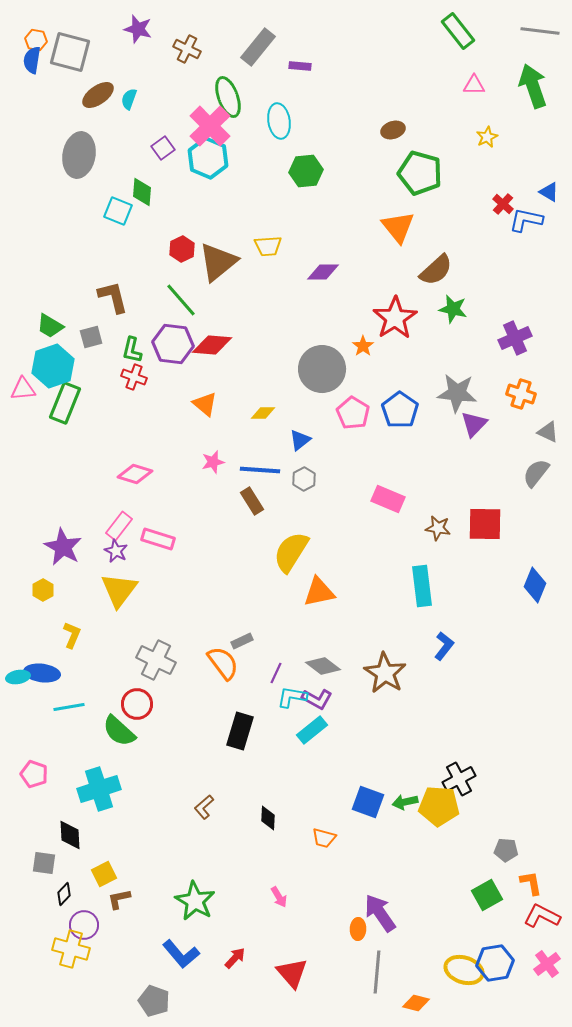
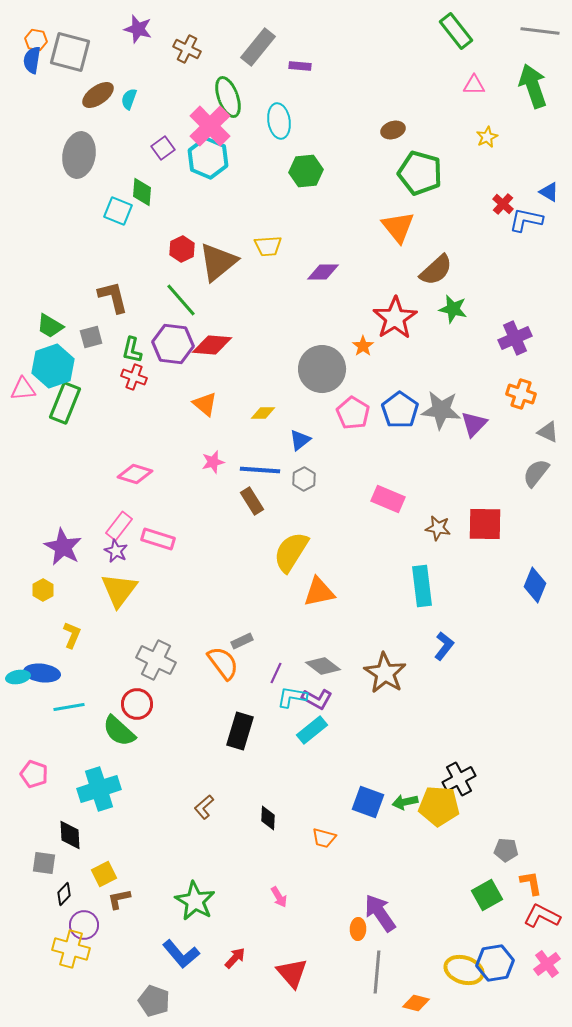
green rectangle at (458, 31): moved 2 px left
gray star at (457, 393): moved 16 px left, 17 px down
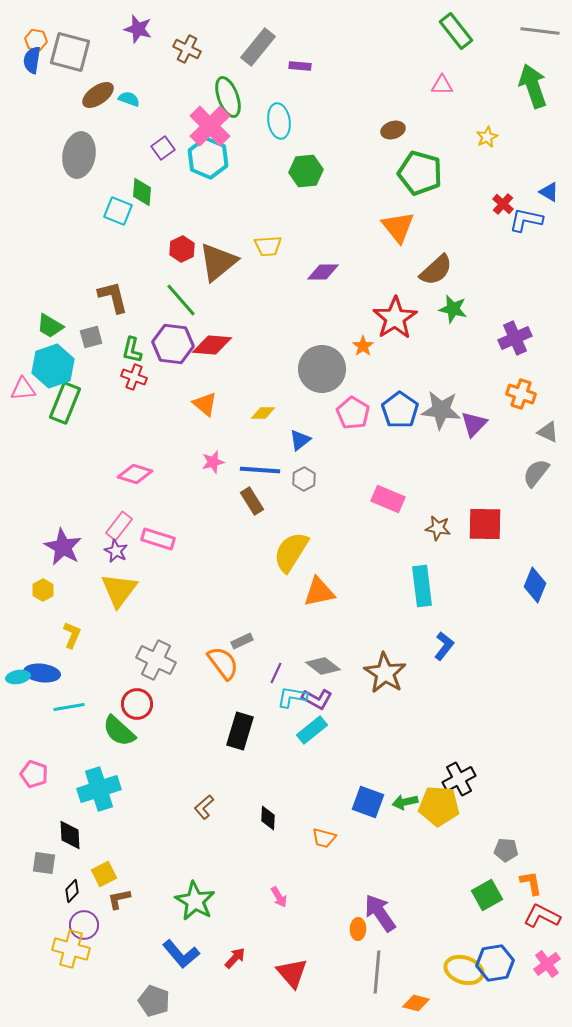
pink triangle at (474, 85): moved 32 px left
cyan semicircle at (129, 99): rotated 90 degrees clockwise
black diamond at (64, 894): moved 8 px right, 3 px up
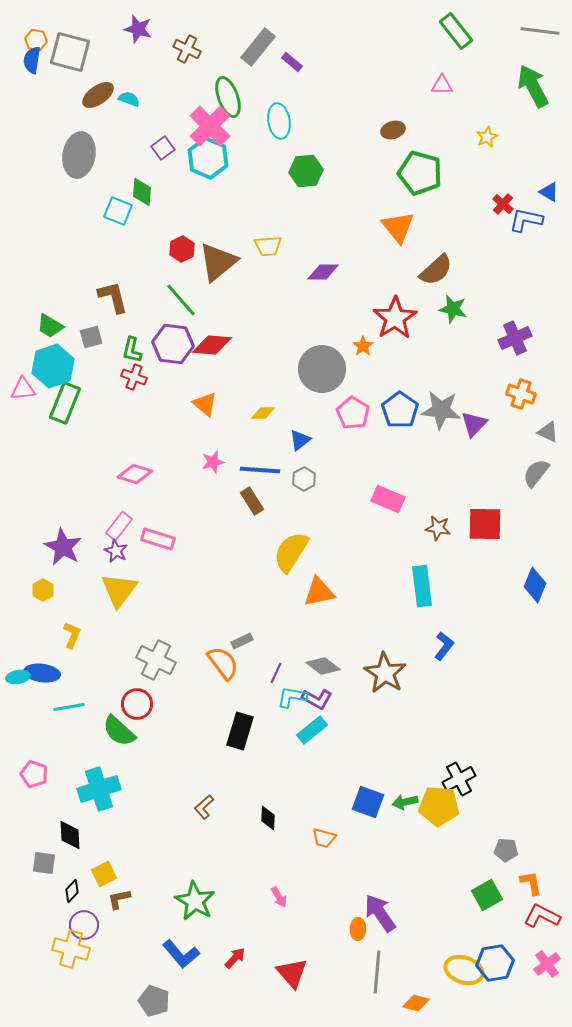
purple rectangle at (300, 66): moved 8 px left, 4 px up; rotated 35 degrees clockwise
green arrow at (533, 86): rotated 9 degrees counterclockwise
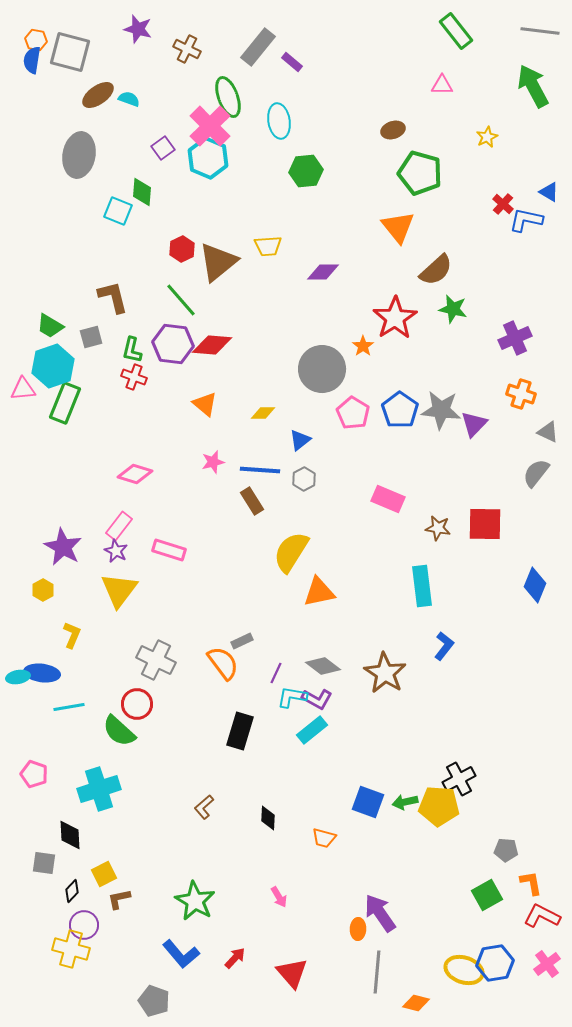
pink rectangle at (158, 539): moved 11 px right, 11 px down
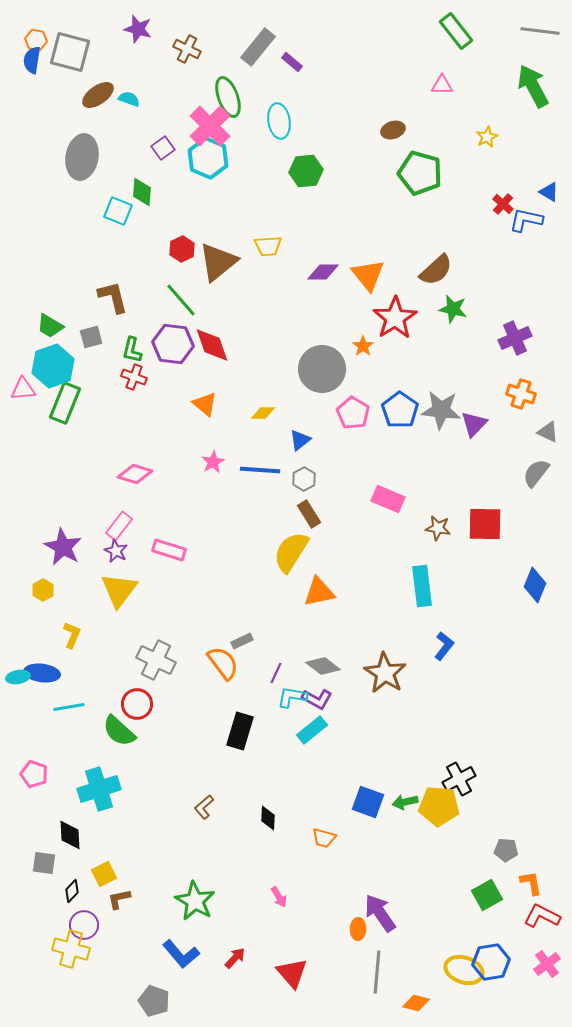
gray ellipse at (79, 155): moved 3 px right, 2 px down
orange triangle at (398, 227): moved 30 px left, 48 px down
red diamond at (212, 345): rotated 66 degrees clockwise
pink star at (213, 462): rotated 15 degrees counterclockwise
brown rectangle at (252, 501): moved 57 px right, 13 px down
blue hexagon at (495, 963): moved 4 px left, 1 px up
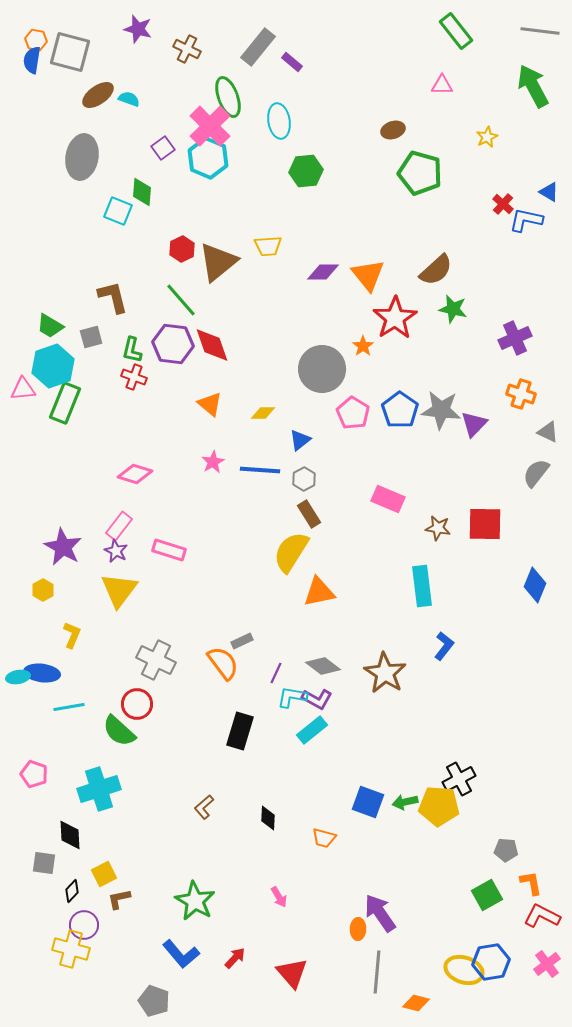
orange triangle at (205, 404): moved 5 px right
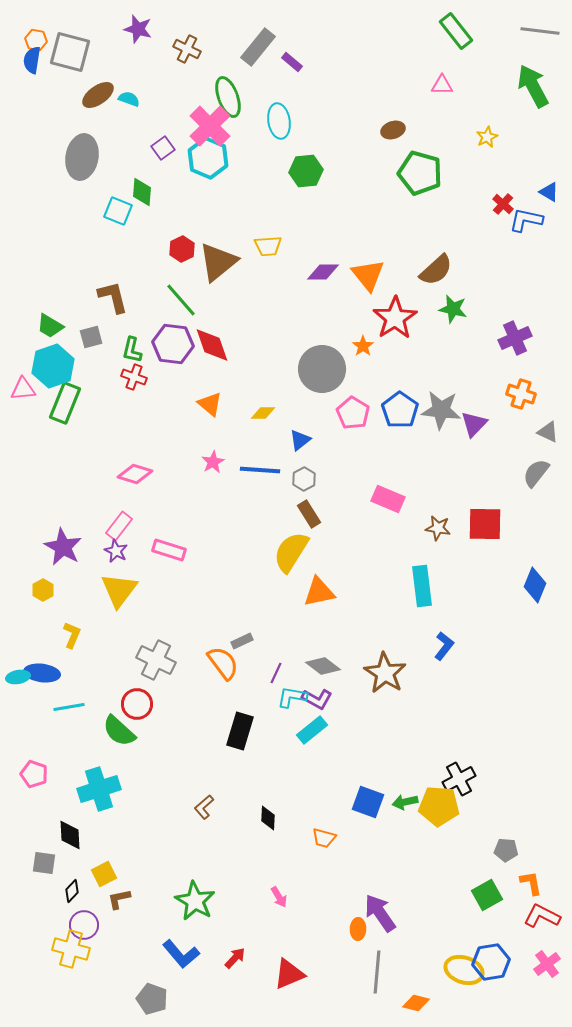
red triangle at (292, 973): moved 3 px left, 1 px down; rotated 48 degrees clockwise
gray pentagon at (154, 1001): moved 2 px left, 2 px up
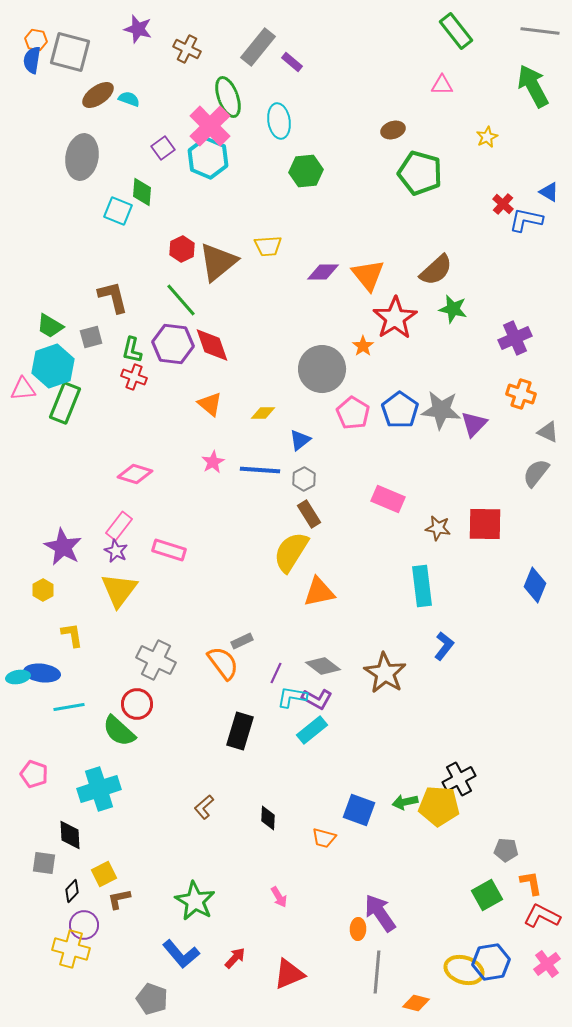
yellow L-shape at (72, 635): rotated 32 degrees counterclockwise
blue square at (368, 802): moved 9 px left, 8 px down
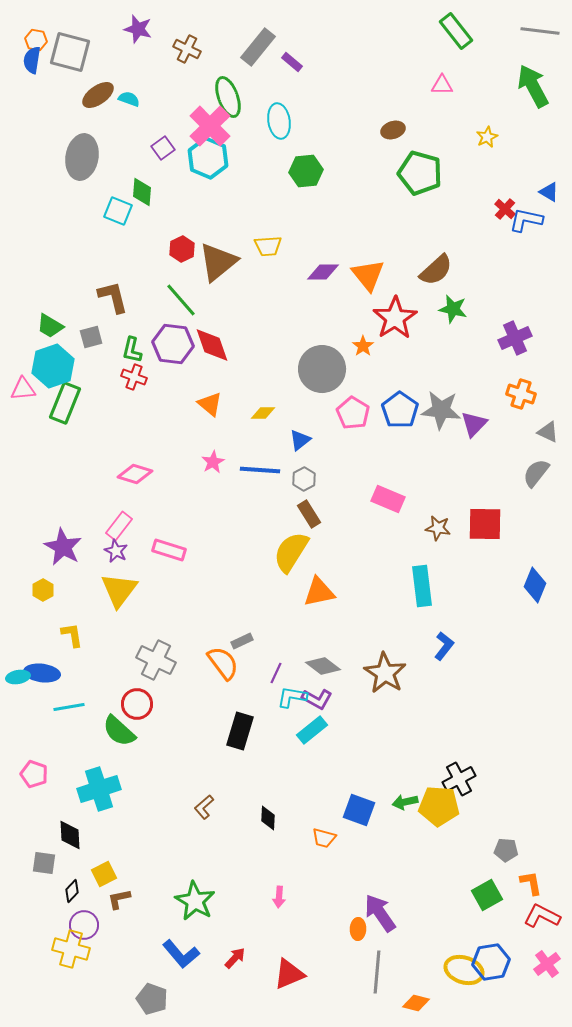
red cross at (503, 204): moved 2 px right, 5 px down
pink arrow at (279, 897): rotated 35 degrees clockwise
